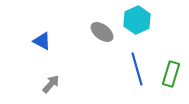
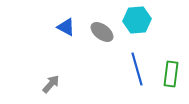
cyan hexagon: rotated 20 degrees clockwise
blue triangle: moved 24 px right, 14 px up
green rectangle: rotated 10 degrees counterclockwise
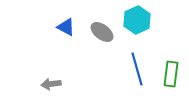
cyan hexagon: rotated 20 degrees counterclockwise
gray arrow: rotated 138 degrees counterclockwise
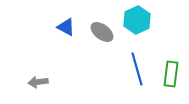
gray arrow: moved 13 px left, 2 px up
